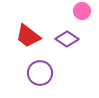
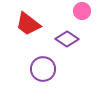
red trapezoid: moved 12 px up
purple circle: moved 3 px right, 4 px up
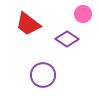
pink circle: moved 1 px right, 3 px down
purple circle: moved 6 px down
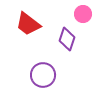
purple diamond: rotated 75 degrees clockwise
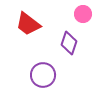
purple diamond: moved 2 px right, 4 px down
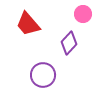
red trapezoid: rotated 12 degrees clockwise
purple diamond: rotated 25 degrees clockwise
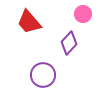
red trapezoid: moved 1 px right, 2 px up
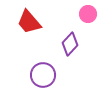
pink circle: moved 5 px right
purple diamond: moved 1 px right, 1 px down
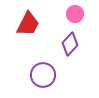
pink circle: moved 13 px left
red trapezoid: moved 1 px left, 2 px down; rotated 112 degrees counterclockwise
